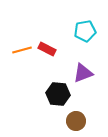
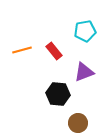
red rectangle: moved 7 px right, 2 px down; rotated 24 degrees clockwise
purple triangle: moved 1 px right, 1 px up
brown circle: moved 2 px right, 2 px down
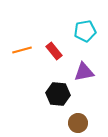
purple triangle: rotated 10 degrees clockwise
